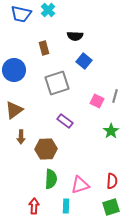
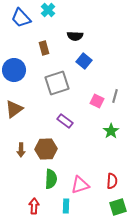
blue trapezoid: moved 4 px down; rotated 35 degrees clockwise
brown triangle: moved 1 px up
brown arrow: moved 13 px down
green square: moved 7 px right
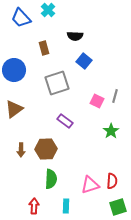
pink triangle: moved 10 px right
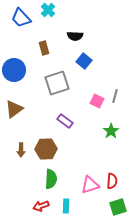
red arrow: moved 7 px right; rotated 112 degrees counterclockwise
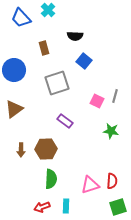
green star: rotated 28 degrees counterclockwise
red arrow: moved 1 px right, 1 px down
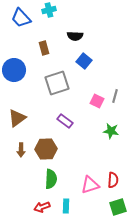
cyan cross: moved 1 px right; rotated 32 degrees clockwise
brown triangle: moved 3 px right, 9 px down
red semicircle: moved 1 px right, 1 px up
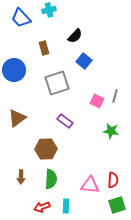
black semicircle: rotated 49 degrees counterclockwise
brown arrow: moved 27 px down
pink triangle: rotated 24 degrees clockwise
green square: moved 1 px left, 2 px up
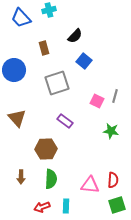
brown triangle: rotated 36 degrees counterclockwise
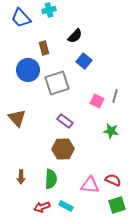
blue circle: moved 14 px right
brown hexagon: moved 17 px right
red semicircle: rotated 70 degrees counterclockwise
cyan rectangle: rotated 64 degrees counterclockwise
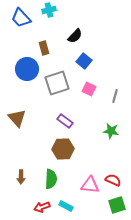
blue circle: moved 1 px left, 1 px up
pink square: moved 8 px left, 12 px up
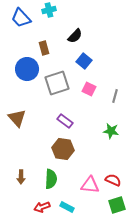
brown hexagon: rotated 10 degrees clockwise
cyan rectangle: moved 1 px right, 1 px down
